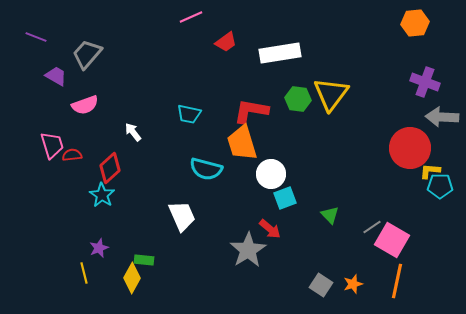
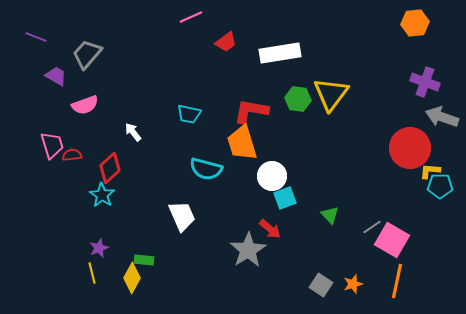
gray arrow: rotated 16 degrees clockwise
white circle: moved 1 px right, 2 px down
yellow line: moved 8 px right
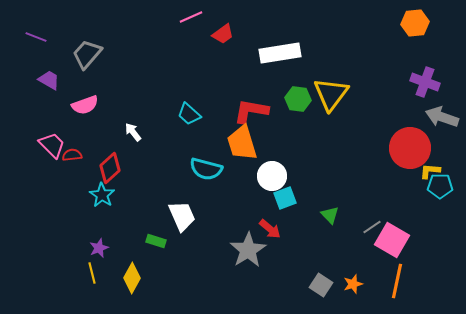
red trapezoid: moved 3 px left, 8 px up
purple trapezoid: moved 7 px left, 4 px down
cyan trapezoid: rotated 30 degrees clockwise
pink trapezoid: rotated 28 degrees counterclockwise
green rectangle: moved 12 px right, 19 px up; rotated 12 degrees clockwise
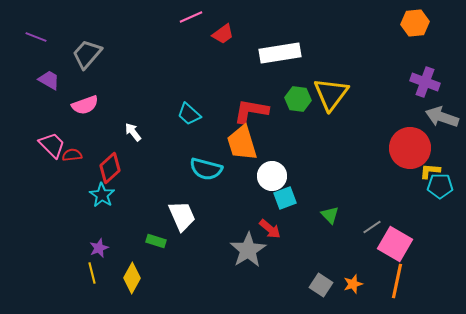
pink square: moved 3 px right, 4 px down
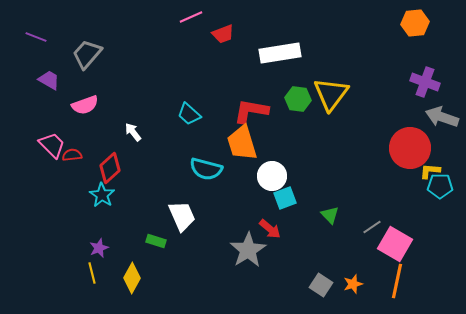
red trapezoid: rotated 15 degrees clockwise
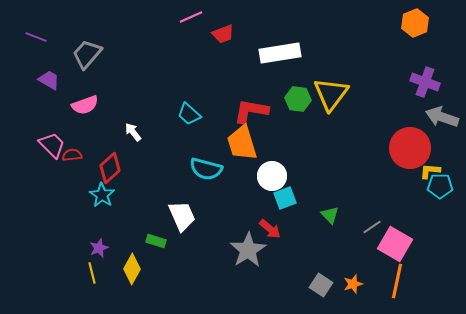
orange hexagon: rotated 16 degrees counterclockwise
yellow diamond: moved 9 px up
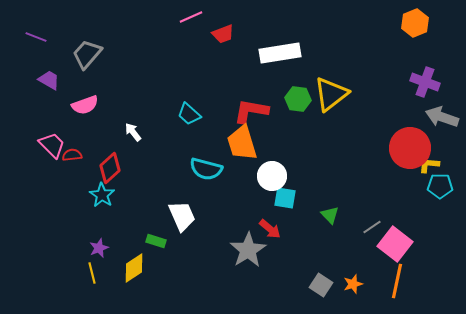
yellow triangle: rotated 15 degrees clockwise
yellow L-shape: moved 1 px left, 6 px up
cyan square: rotated 30 degrees clockwise
pink square: rotated 8 degrees clockwise
yellow diamond: moved 2 px right, 1 px up; rotated 28 degrees clockwise
